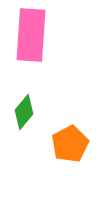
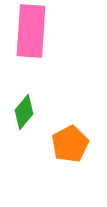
pink rectangle: moved 4 px up
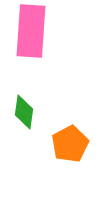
green diamond: rotated 32 degrees counterclockwise
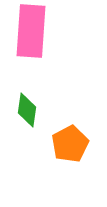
green diamond: moved 3 px right, 2 px up
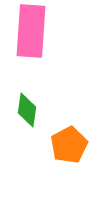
orange pentagon: moved 1 px left, 1 px down
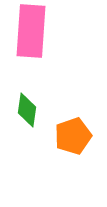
orange pentagon: moved 4 px right, 9 px up; rotated 9 degrees clockwise
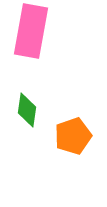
pink rectangle: rotated 6 degrees clockwise
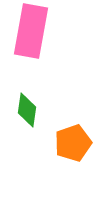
orange pentagon: moved 7 px down
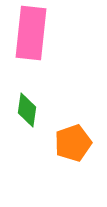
pink rectangle: moved 2 px down; rotated 4 degrees counterclockwise
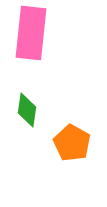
orange pentagon: moved 1 px left; rotated 24 degrees counterclockwise
